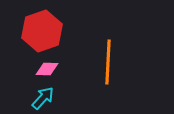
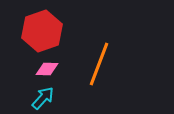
orange line: moved 9 px left, 2 px down; rotated 18 degrees clockwise
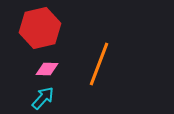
red hexagon: moved 2 px left, 3 px up; rotated 6 degrees clockwise
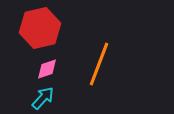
pink diamond: rotated 20 degrees counterclockwise
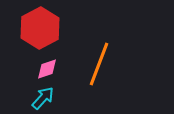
red hexagon: rotated 15 degrees counterclockwise
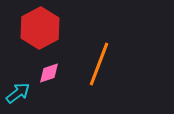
pink diamond: moved 2 px right, 4 px down
cyan arrow: moved 25 px left, 5 px up; rotated 10 degrees clockwise
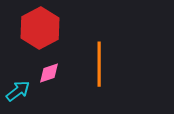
orange line: rotated 21 degrees counterclockwise
cyan arrow: moved 2 px up
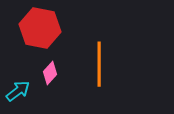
red hexagon: rotated 21 degrees counterclockwise
pink diamond: moved 1 px right; rotated 30 degrees counterclockwise
